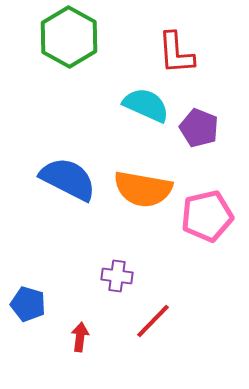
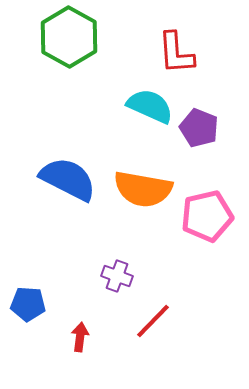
cyan semicircle: moved 4 px right, 1 px down
purple cross: rotated 12 degrees clockwise
blue pentagon: rotated 12 degrees counterclockwise
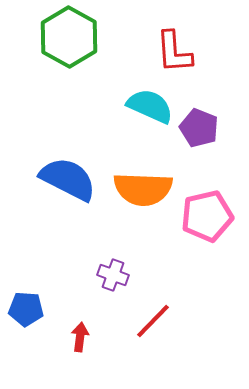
red L-shape: moved 2 px left, 1 px up
orange semicircle: rotated 8 degrees counterclockwise
purple cross: moved 4 px left, 1 px up
blue pentagon: moved 2 px left, 5 px down
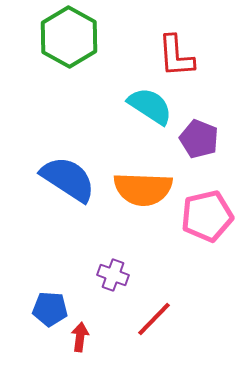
red L-shape: moved 2 px right, 4 px down
cyan semicircle: rotated 9 degrees clockwise
purple pentagon: moved 11 px down
blue semicircle: rotated 6 degrees clockwise
blue pentagon: moved 24 px right
red line: moved 1 px right, 2 px up
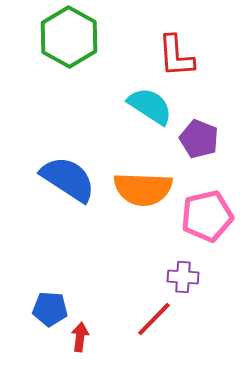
purple cross: moved 70 px right, 2 px down; rotated 16 degrees counterclockwise
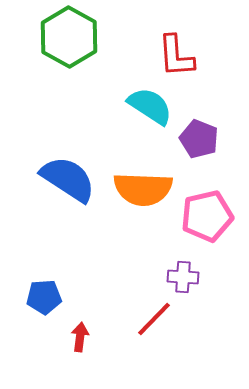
blue pentagon: moved 6 px left, 12 px up; rotated 8 degrees counterclockwise
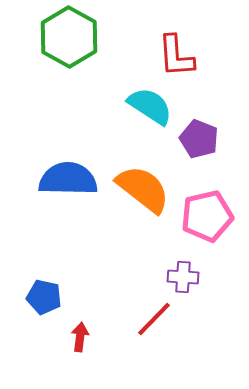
blue semicircle: rotated 32 degrees counterclockwise
orange semicircle: rotated 144 degrees counterclockwise
blue pentagon: rotated 16 degrees clockwise
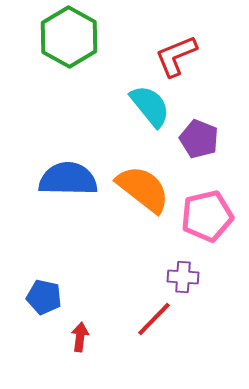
red L-shape: rotated 72 degrees clockwise
cyan semicircle: rotated 18 degrees clockwise
